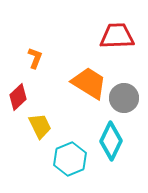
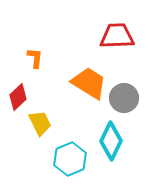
orange L-shape: rotated 15 degrees counterclockwise
yellow trapezoid: moved 3 px up
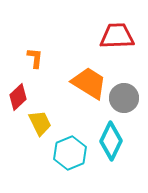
cyan hexagon: moved 6 px up
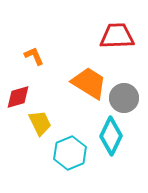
orange L-shape: moved 1 px left, 2 px up; rotated 30 degrees counterclockwise
red diamond: rotated 28 degrees clockwise
cyan diamond: moved 5 px up
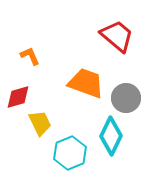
red trapezoid: rotated 42 degrees clockwise
orange L-shape: moved 4 px left
orange trapezoid: moved 3 px left; rotated 12 degrees counterclockwise
gray circle: moved 2 px right
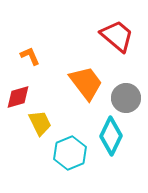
orange trapezoid: rotated 33 degrees clockwise
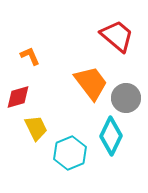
orange trapezoid: moved 5 px right
yellow trapezoid: moved 4 px left, 5 px down
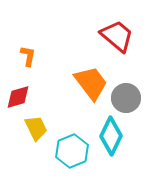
orange L-shape: moved 2 px left; rotated 35 degrees clockwise
cyan hexagon: moved 2 px right, 2 px up
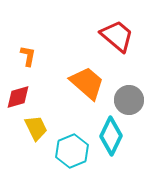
orange trapezoid: moved 4 px left; rotated 12 degrees counterclockwise
gray circle: moved 3 px right, 2 px down
